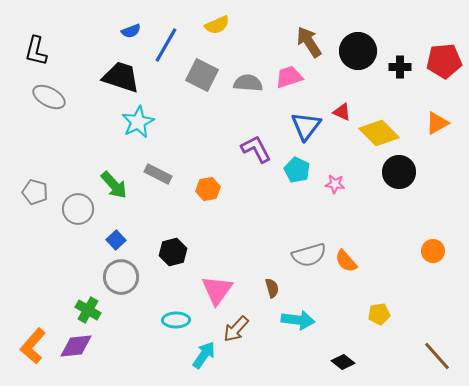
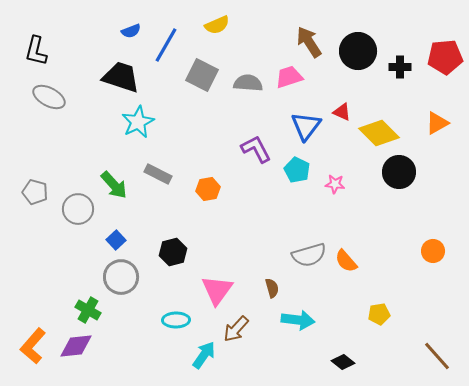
red pentagon at (444, 61): moved 1 px right, 4 px up
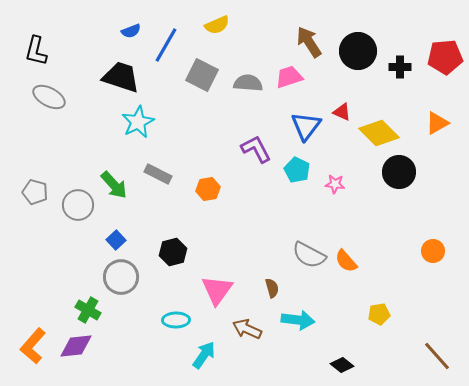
gray circle at (78, 209): moved 4 px up
gray semicircle at (309, 255): rotated 44 degrees clockwise
brown arrow at (236, 329): moved 11 px right; rotated 72 degrees clockwise
black diamond at (343, 362): moved 1 px left, 3 px down
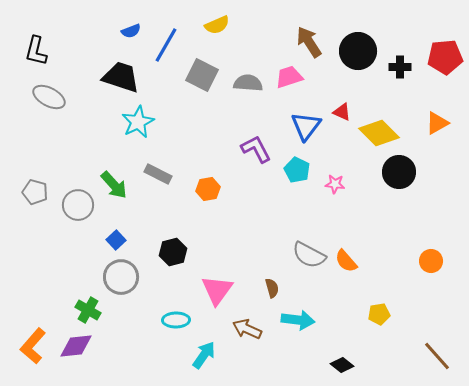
orange circle at (433, 251): moved 2 px left, 10 px down
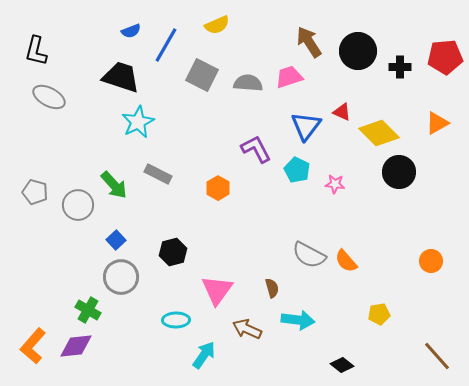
orange hexagon at (208, 189): moved 10 px right, 1 px up; rotated 20 degrees counterclockwise
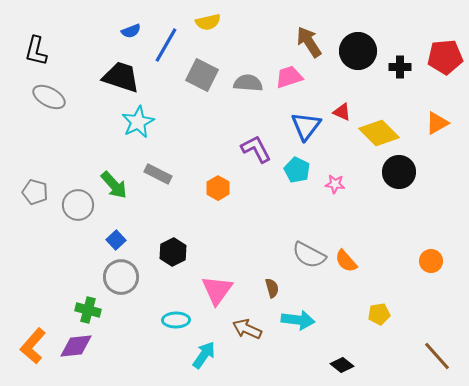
yellow semicircle at (217, 25): moved 9 px left, 3 px up; rotated 10 degrees clockwise
black hexagon at (173, 252): rotated 12 degrees counterclockwise
green cross at (88, 310): rotated 15 degrees counterclockwise
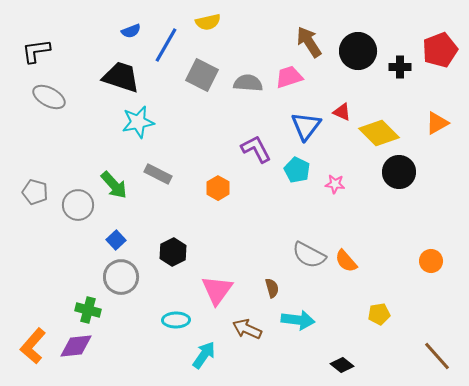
black L-shape at (36, 51): rotated 68 degrees clockwise
red pentagon at (445, 57): moved 5 px left, 7 px up; rotated 16 degrees counterclockwise
cyan star at (138, 122): rotated 16 degrees clockwise
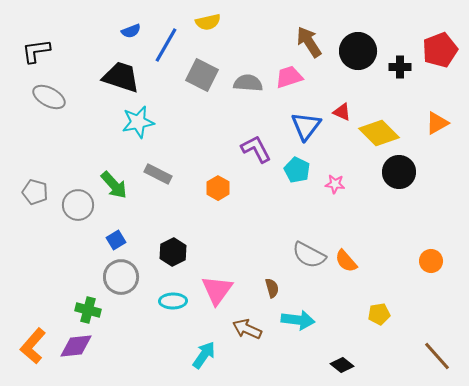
blue square at (116, 240): rotated 12 degrees clockwise
cyan ellipse at (176, 320): moved 3 px left, 19 px up
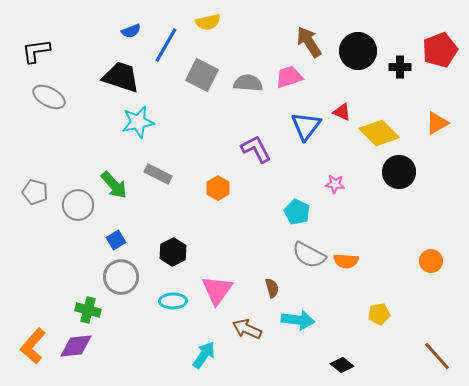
cyan pentagon at (297, 170): moved 42 px down
orange semicircle at (346, 261): rotated 45 degrees counterclockwise
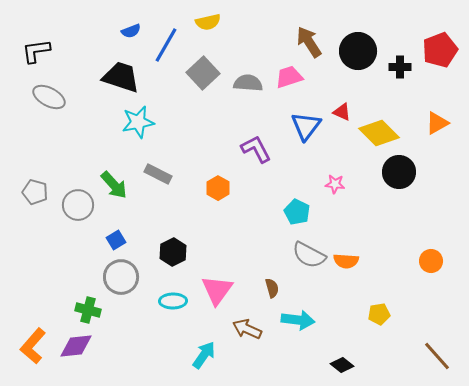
gray square at (202, 75): moved 1 px right, 2 px up; rotated 20 degrees clockwise
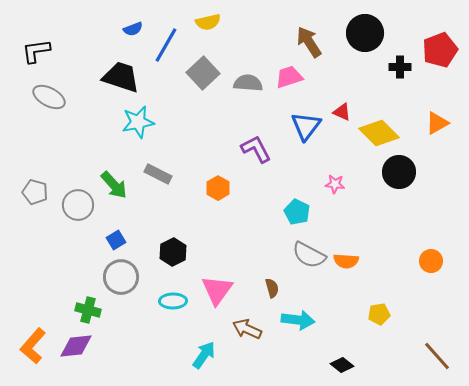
blue semicircle at (131, 31): moved 2 px right, 2 px up
black circle at (358, 51): moved 7 px right, 18 px up
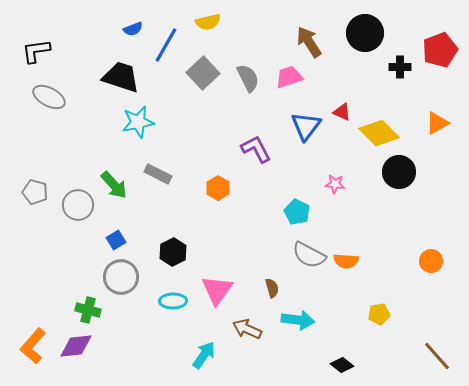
gray semicircle at (248, 83): moved 5 px up; rotated 60 degrees clockwise
